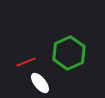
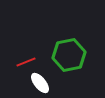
green hexagon: moved 2 px down; rotated 12 degrees clockwise
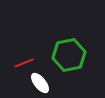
red line: moved 2 px left, 1 px down
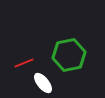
white ellipse: moved 3 px right
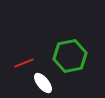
green hexagon: moved 1 px right, 1 px down
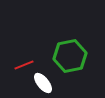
red line: moved 2 px down
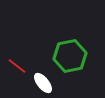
red line: moved 7 px left, 1 px down; rotated 60 degrees clockwise
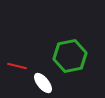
red line: rotated 24 degrees counterclockwise
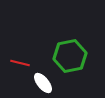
red line: moved 3 px right, 3 px up
